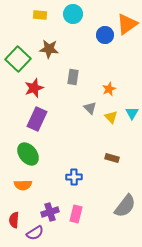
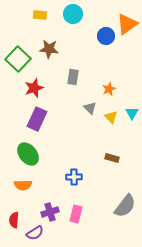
blue circle: moved 1 px right, 1 px down
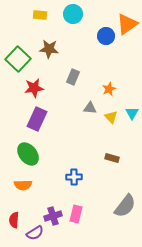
gray rectangle: rotated 14 degrees clockwise
red star: rotated 12 degrees clockwise
gray triangle: rotated 40 degrees counterclockwise
purple cross: moved 3 px right, 4 px down
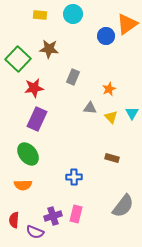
gray semicircle: moved 2 px left
purple semicircle: moved 1 px up; rotated 54 degrees clockwise
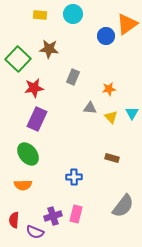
orange star: rotated 16 degrees clockwise
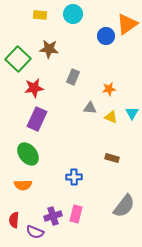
yellow triangle: rotated 24 degrees counterclockwise
gray semicircle: moved 1 px right
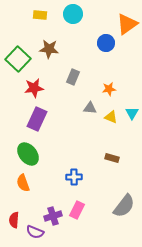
blue circle: moved 7 px down
orange semicircle: moved 2 px up; rotated 72 degrees clockwise
pink rectangle: moved 1 px right, 4 px up; rotated 12 degrees clockwise
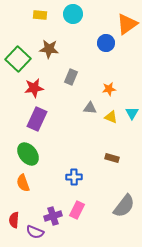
gray rectangle: moved 2 px left
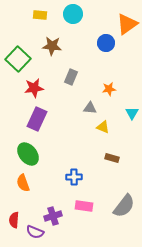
brown star: moved 3 px right, 3 px up
yellow triangle: moved 8 px left, 10 px down
pink rectangle: moved 7 px right, 4 px up; rotated 72 degrees clockwise
